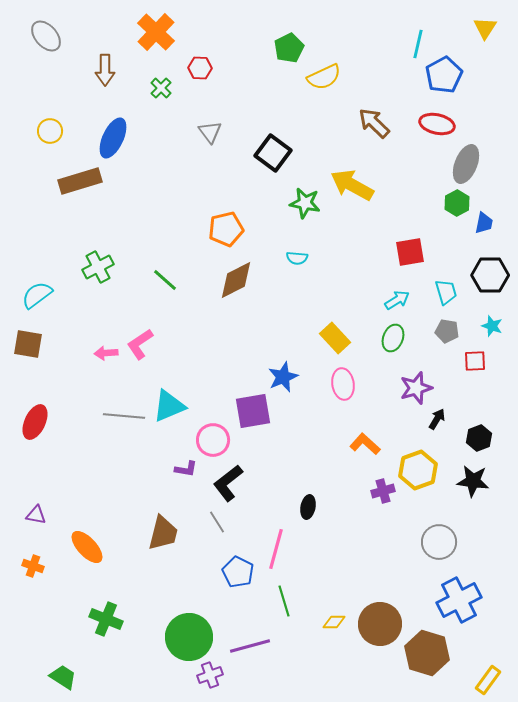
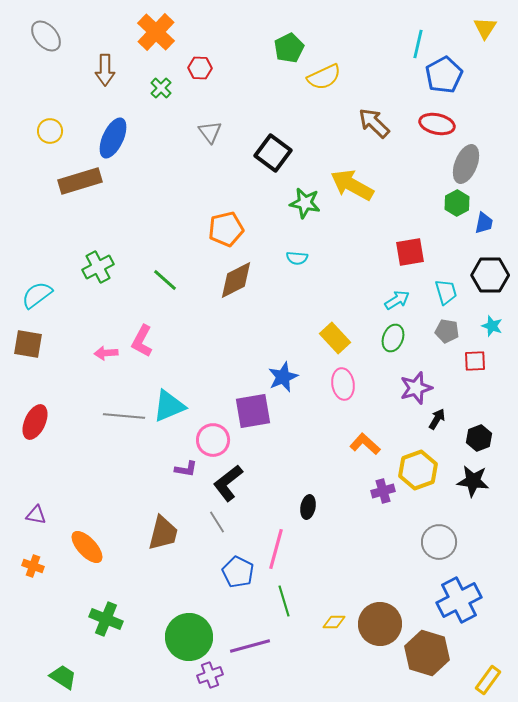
pink L-shape at (140, 344): moved 2 px right, 3 px up; rotated 28 degrees counterclockwise
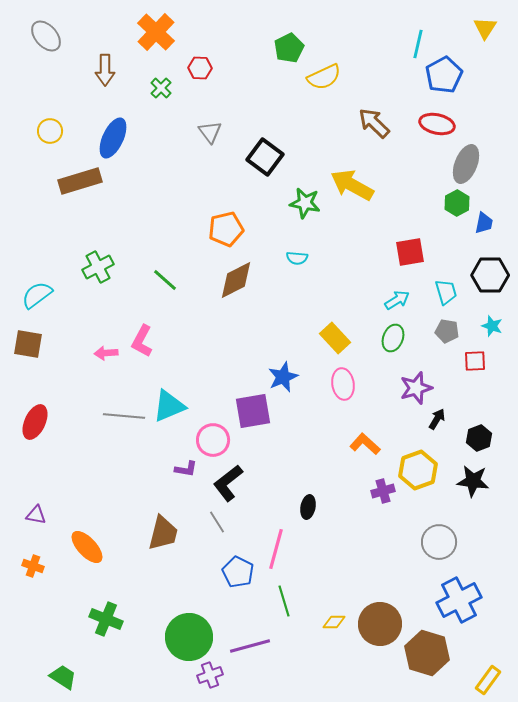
black square at (273, 153): moved 8 px left, 4 px down
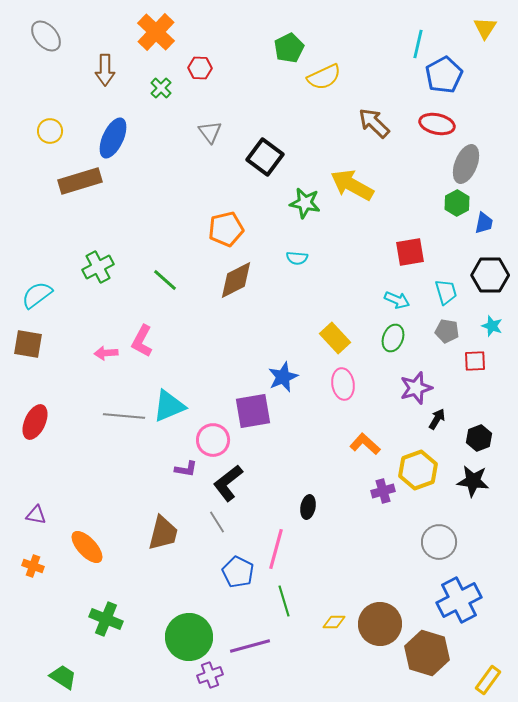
cyan arrow at (397, 300): rotated 55 degrees clockwise
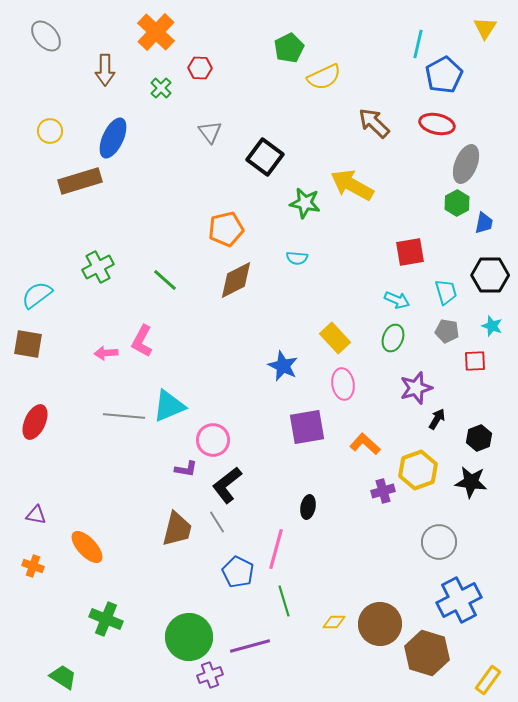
blue star at (283, 377): moved 11 px up; rotated 24 degrees counterclockwise
purple square at (253, 411): moved 54 px right, 16 px down
black star at (473, 481): moved 2 px left, 1 px down
black L-shape at (228, 483): moved 1 px left, 2 px down
brown trapezoid at (163, 533): moved 14 px right, 4 px up
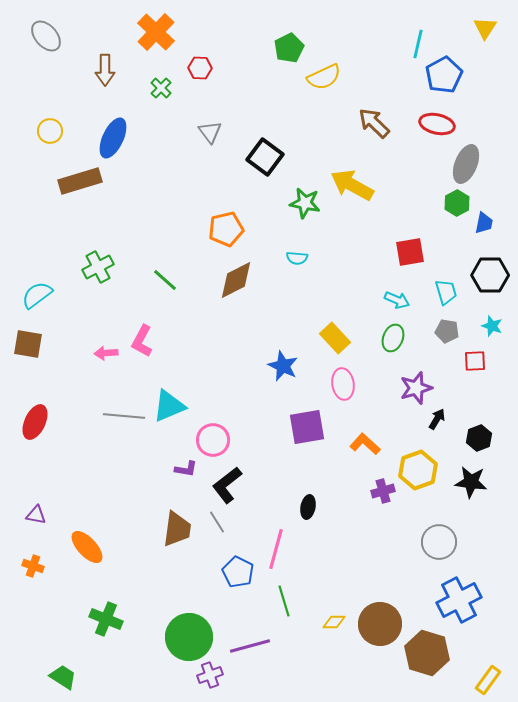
brown trapezoid at (177, 529): rotated 6 degrees counterclockwise
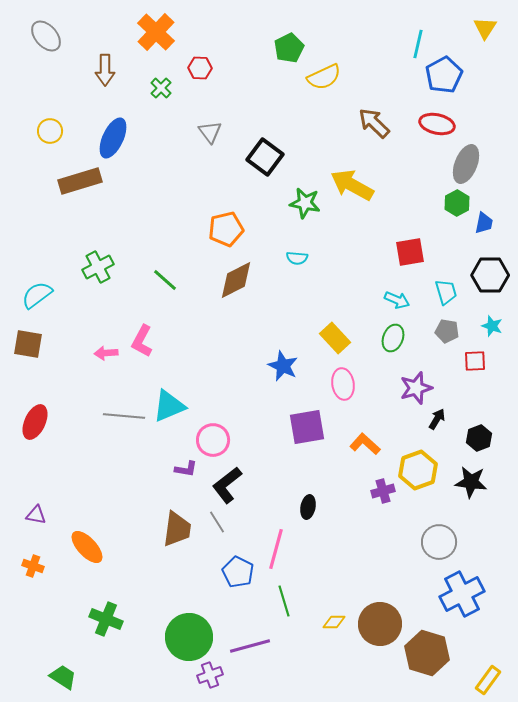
blue cross at (459, 600): moved 3 px right, 6 px up
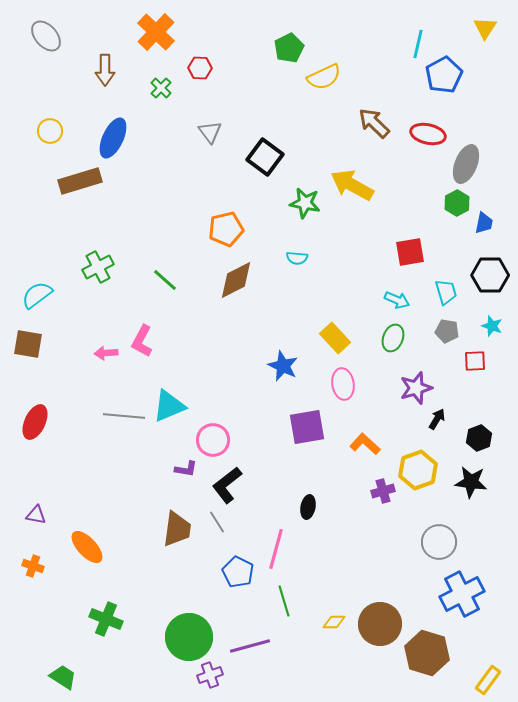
red ellipse at (437, 124): moved 9 px left, 10 px down
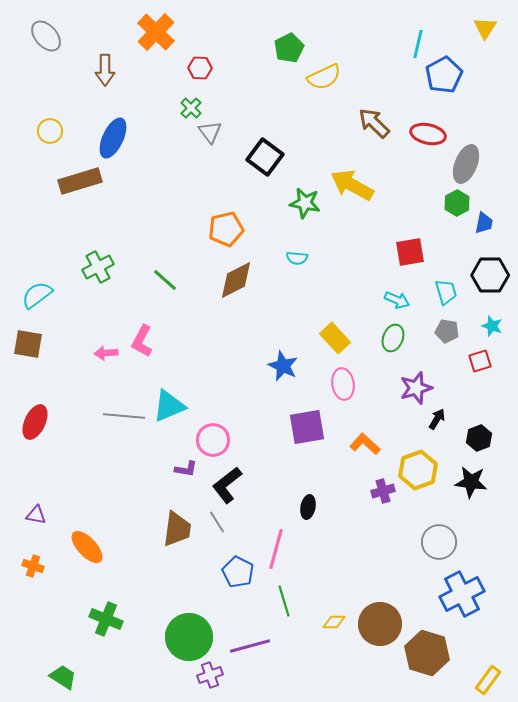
green cross at (161, 88): moved 30 px right, 20 px down
red square at (475, 361): moved 5 px right; rotated 15 degrees counterclockwise
